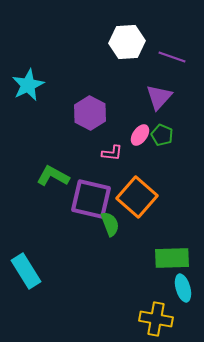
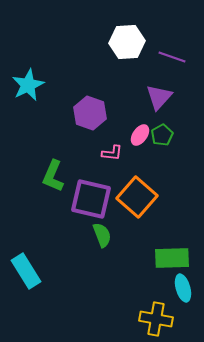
purple hexagon: rotated 8 degrees counterclockwise
green pentagon: rotated 20 degrees clockwise
green L-shape: rotated 96 degrees counterclockwise
green semicircle: moved 8 px left, 11 px down
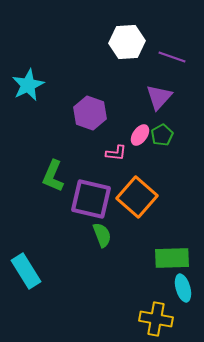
pink L-shape: moved 4 px right
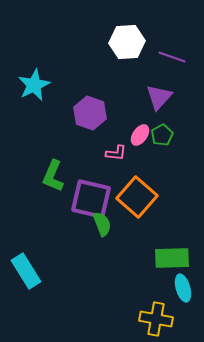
cyan star: moved 6 px right
green semicircle: moved 11 px up
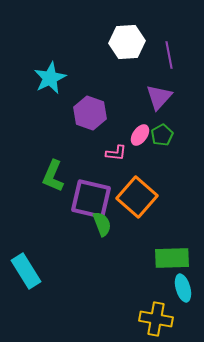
purple line: moved 3 px left, 2 px up; rotated 60 degrees clockwise
cyan star: moved 16 px right, 7 px up
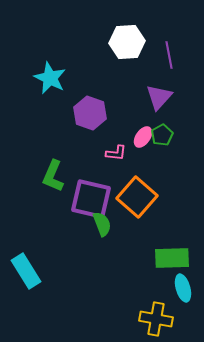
cyan star: rotated 20 degrees counterclockwise
pink ellipse: moved 3 px right, 2 px down
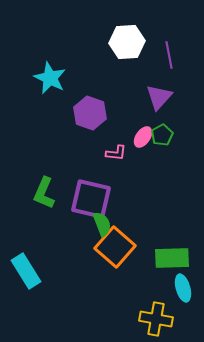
green L-shape: moved 9 px left, 17 px down
orange square: moved 22 px left, 50 px down
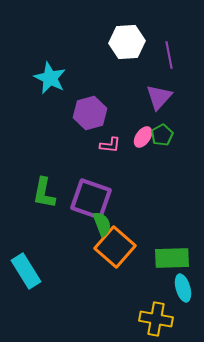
purple hexagon: rotated 24 degrees clockwise
pink L-shape: moved 6 px left, 8 px up
green L-shape: rotated 12 degrees counterclockwise
purple square: rotated 6 degrees clockwise
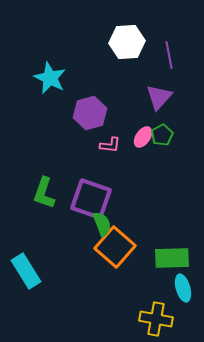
green L-shape: rotated 8 degrees clockwise
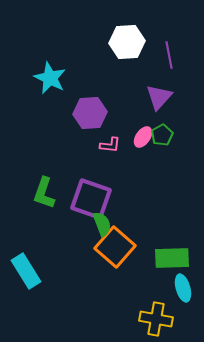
purple hexagon: rotated 12 degrees clockwise
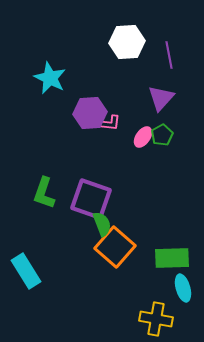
purple triangle: moved 2 px right, 1 px down
pink L-shape: moved 22 px up
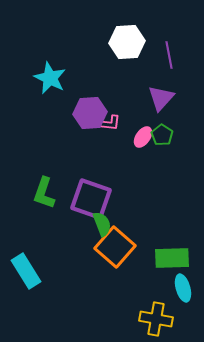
green pentagon: rotated 10 degrees counterclockwise
